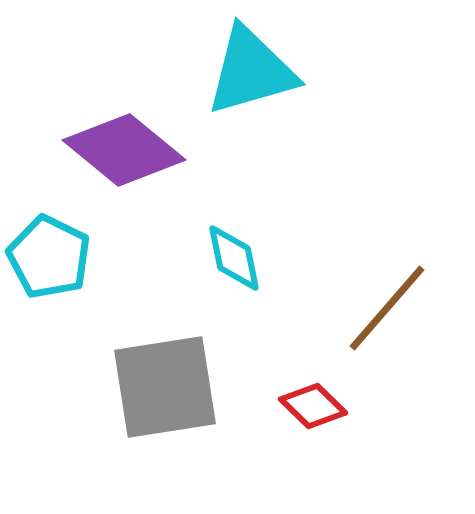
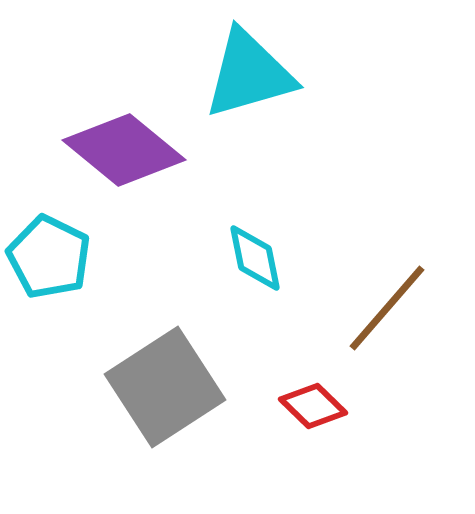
cyan triangle: moved 2 px left, 3 px down
cyan diamond: moved 21 px right
gray square: rotated 24 degrees counterclockwise
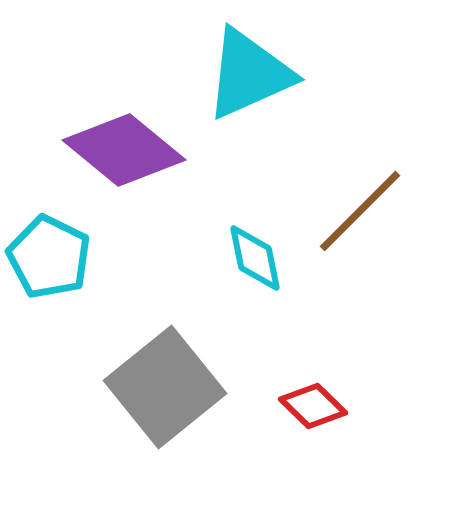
cyan triangle: rotated 8 degrees counterclockwise
brown line: moved 27 px left, 97 px up; rotated 4 degrees clockwise
gray square: rotated 6 degrees counterclockwise
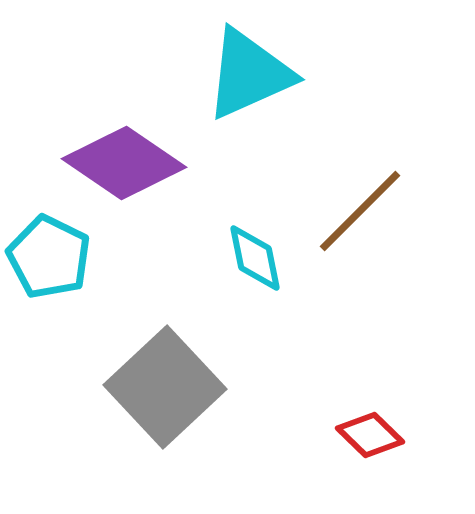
purple diamond: moved 13 px down; rotated 5 degrees counterclockwise
gray square: rotated 4 degrees counterclockwise
red diamond: moved 57 px right, 29 px down
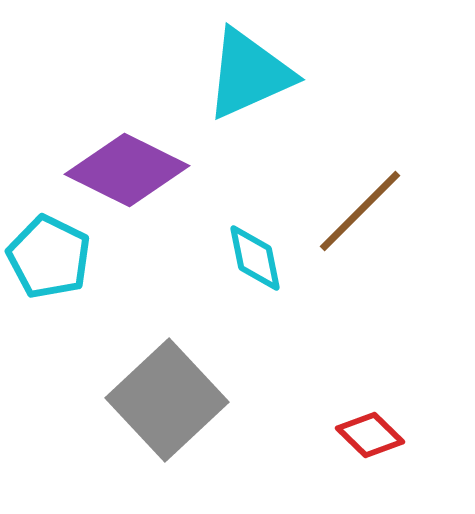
purple diamond: moved 3 px right, 7 px down; rotated 8 degrees counterclockwise
gray square: moved 2 px right, 13 px down
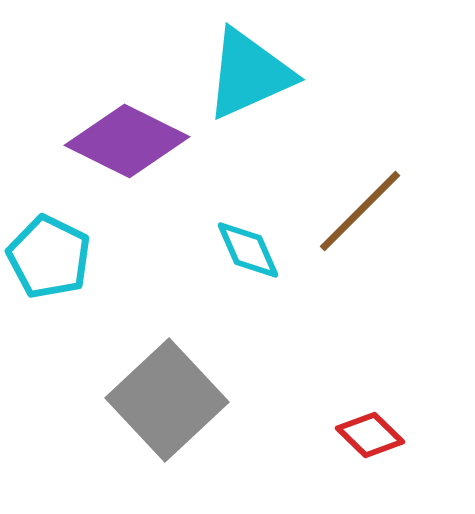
purple diamond: moved 29 px up
cyan diamond: moved 7 px left, 8 px up; rotated 12 degrees counterclockwise
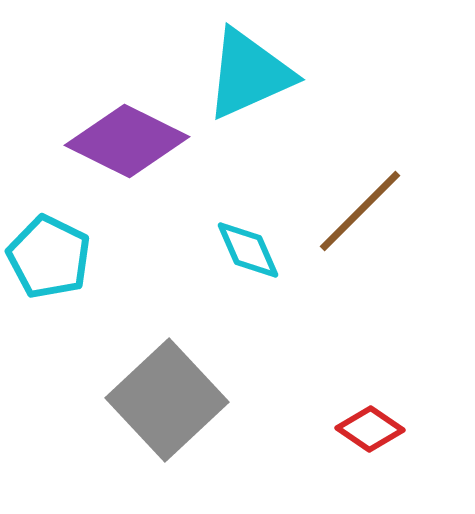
red diamond: moved 6 px up; rotated 10 degrees counterclockwise
